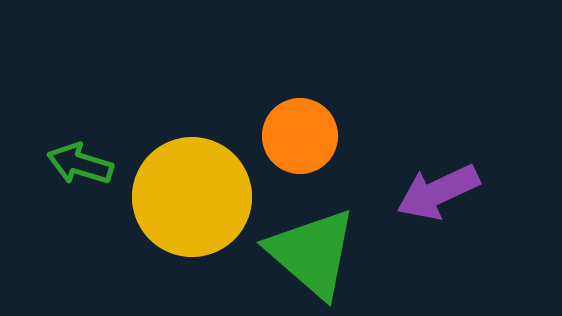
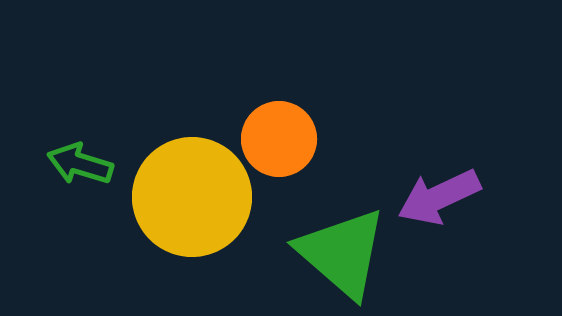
orange circle: moved 21 px left, 3 px down
purple arrow: moved 1 px right, 5 px down
green triangle: moved 30 px right
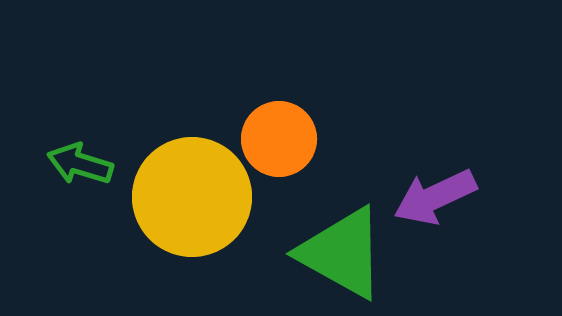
purple arrow: moved 4 px left
green triangle: rotated 12 degrees counterclockwise
